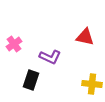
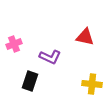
pink cross: rotated 14 degrees clockwise
black rectangle: moved 1 px left, 1 px down
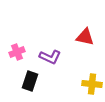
pink cross: moved 3 px right, 8 px down
